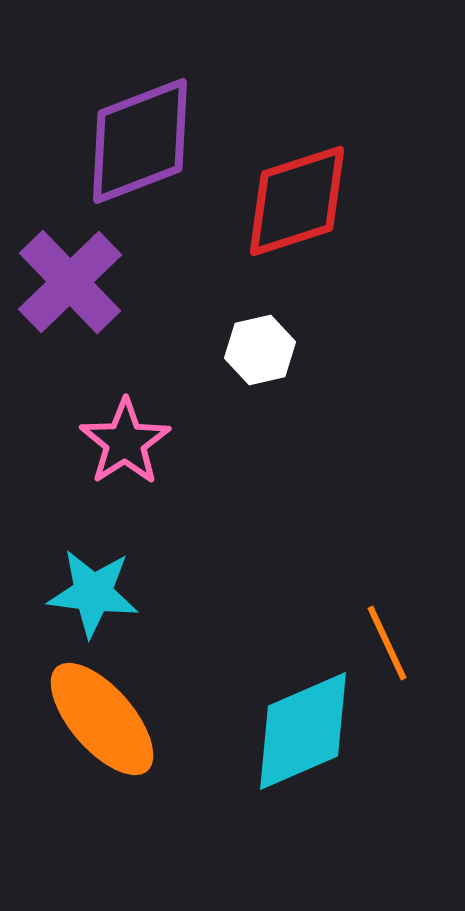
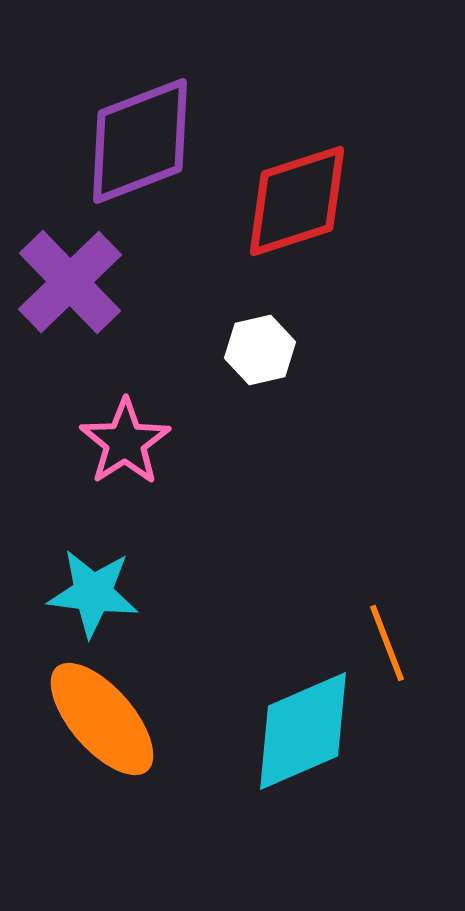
orange line: rotated 4 degrees clockwise
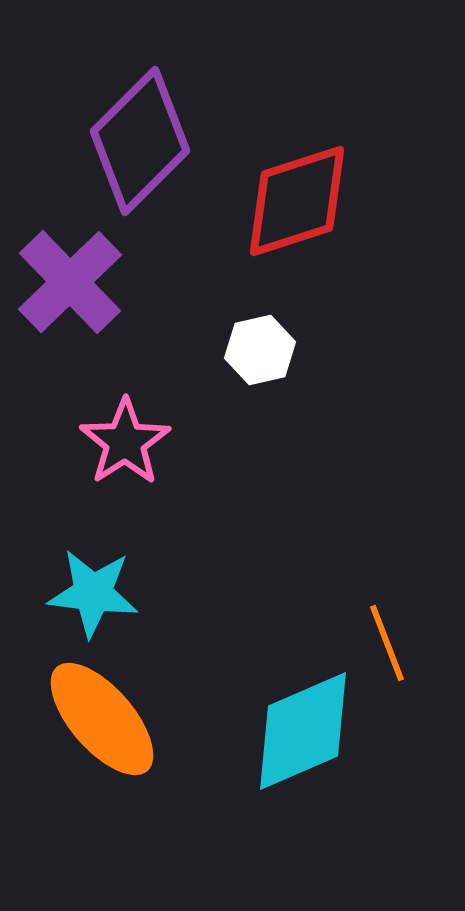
purple diamond: rotated 24 degrees counterclockwise
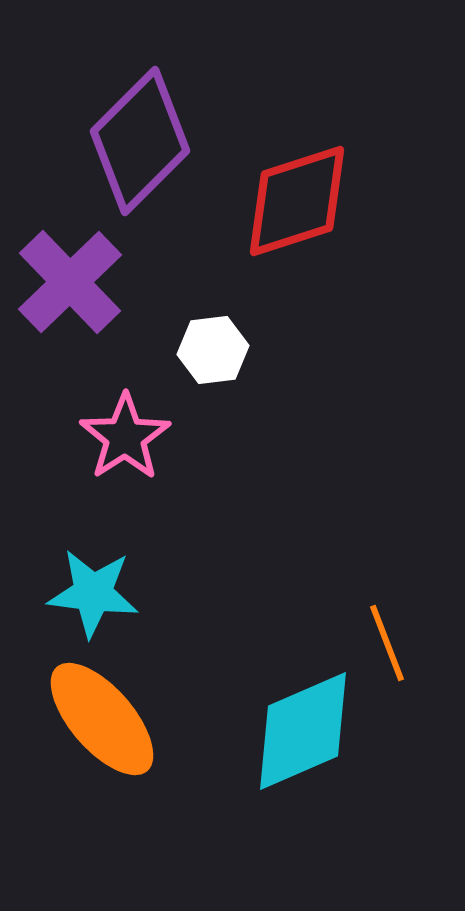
white hexagon: moved 47 px left; rotated 6 degrees clockwise
pink star: moved 5 px up
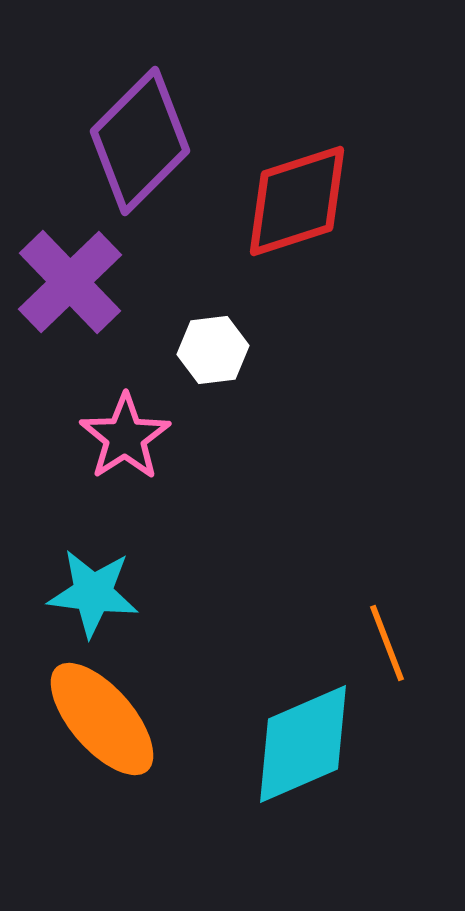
cyan diamond: moved 13 px down
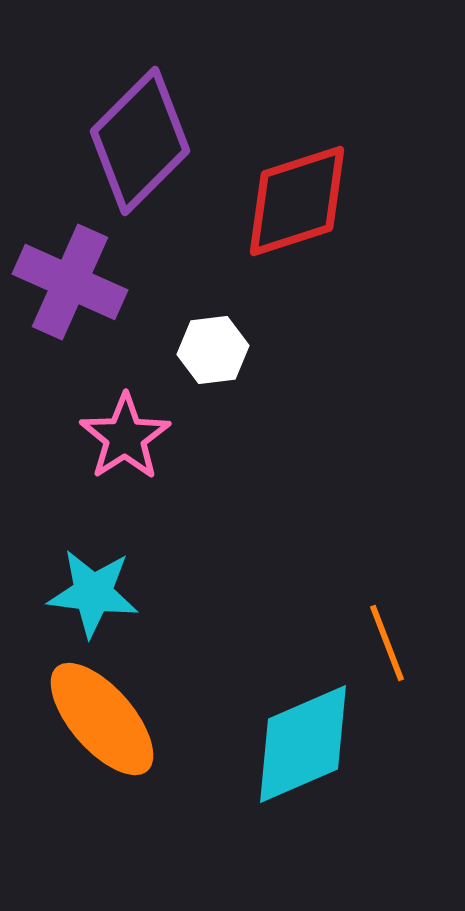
purple cross: rotated 22 degrees counterclockwise
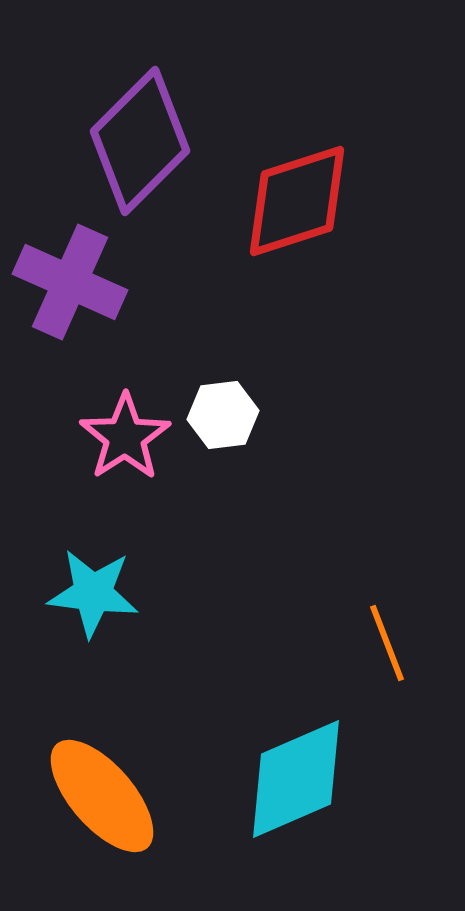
white hexagon: moved 10 px right, 65 px down
orange ellipse: moved 77 px down
cyan diamond: moved 7 px left, 35 px down
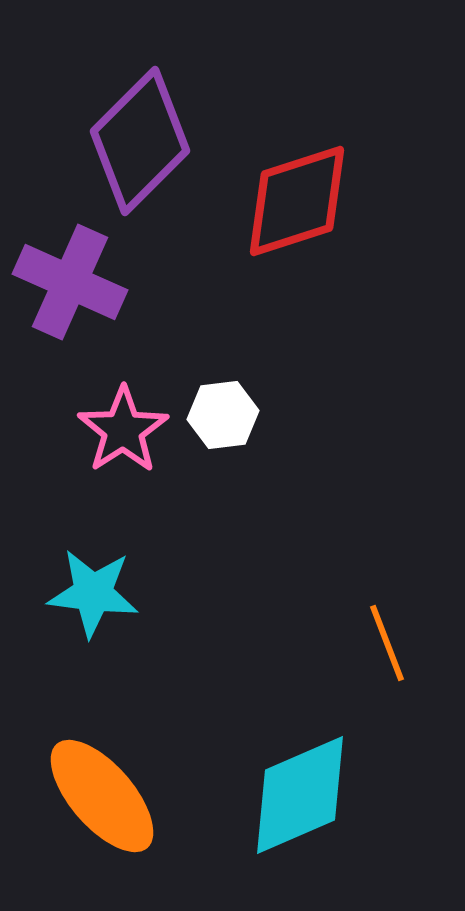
pink star: moved 2 px left, 7 px up
cyan diamond: moved 4 px right, 16 px down
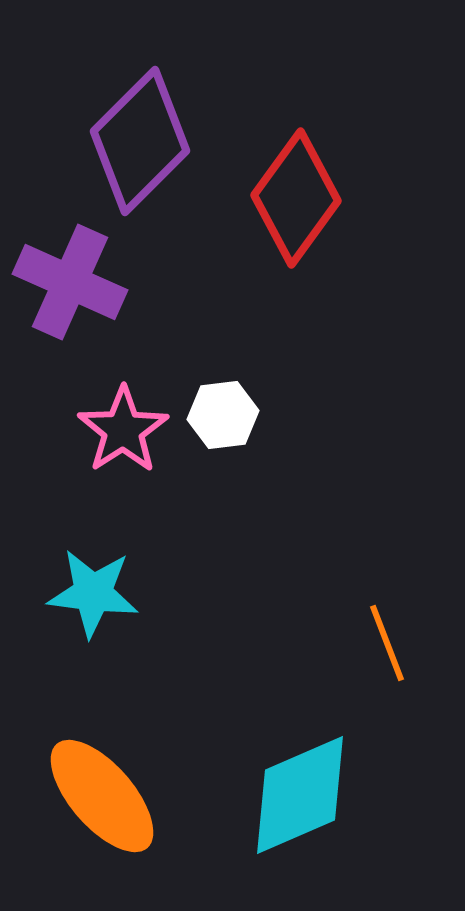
red diamond: moved 1 px left, 3 px up; rotated 36 degrees counterclockwise
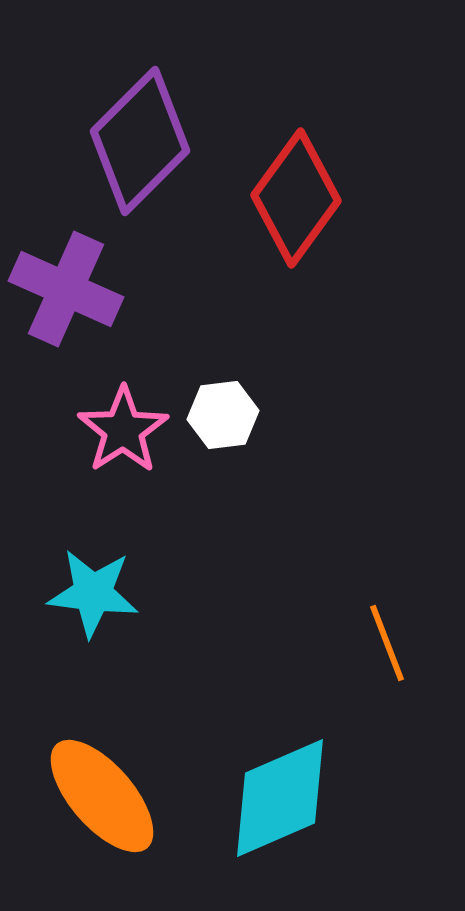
purple cross: moved 4 px left, 7 px down
cyan diamond: moved 20 px left, 3 px down
